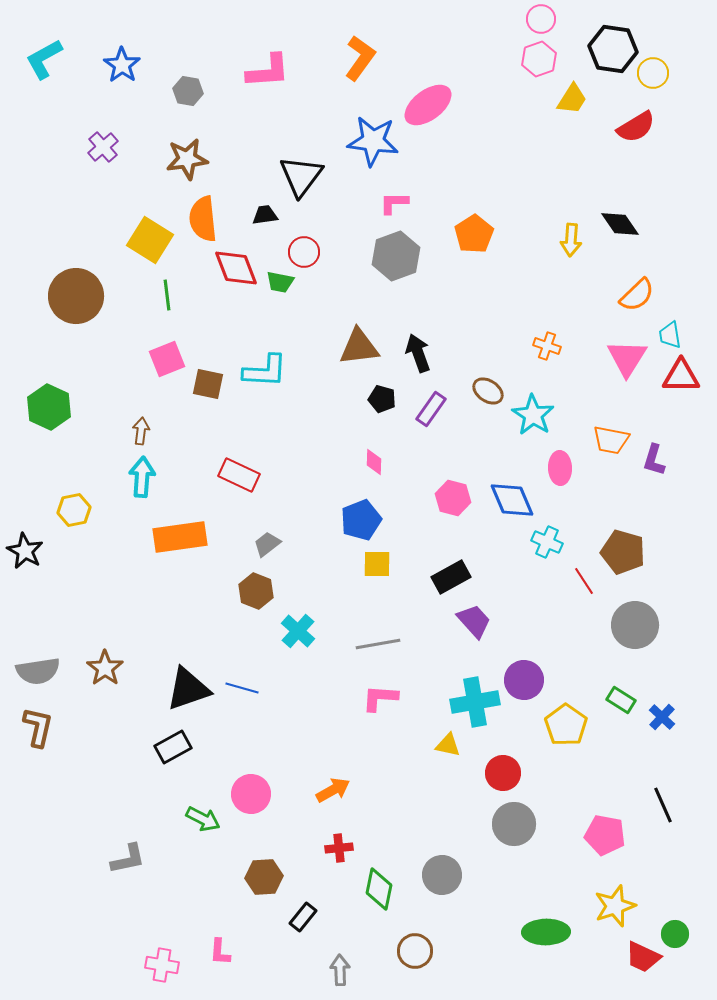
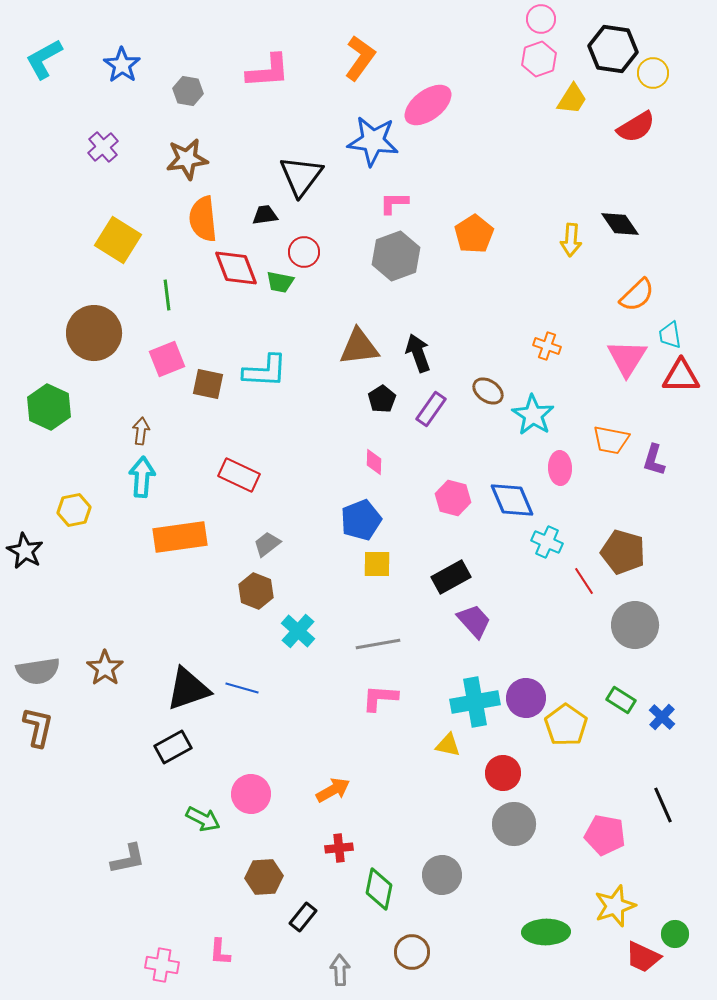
yellow square at (150, 240): moved 32 px left
brown circle at (76, 296): moved 18 px right, 37 px down
black pentagon at (382, 399): rotated 24 degrees clockwise
purple circle at (524, 680): moved 2 px right, 18 px down
brown circle at (415, 951): moved 3 px left, 1 px down
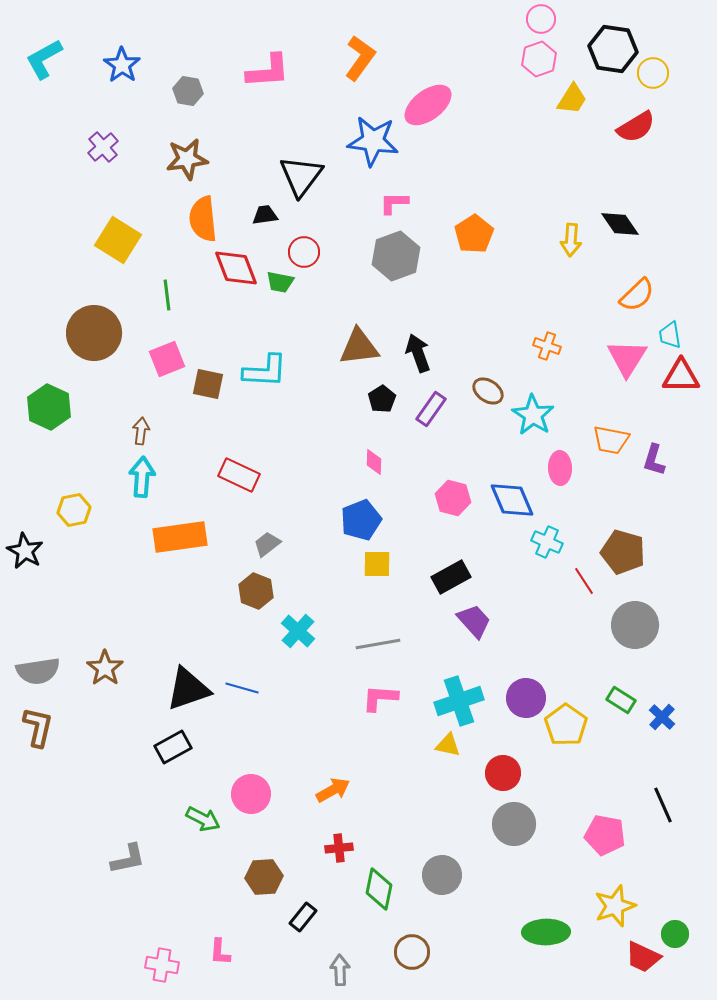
cyan cross at (475, 702): moved 16 px left, 1 px up; rotated 9 degrees counterclockwise
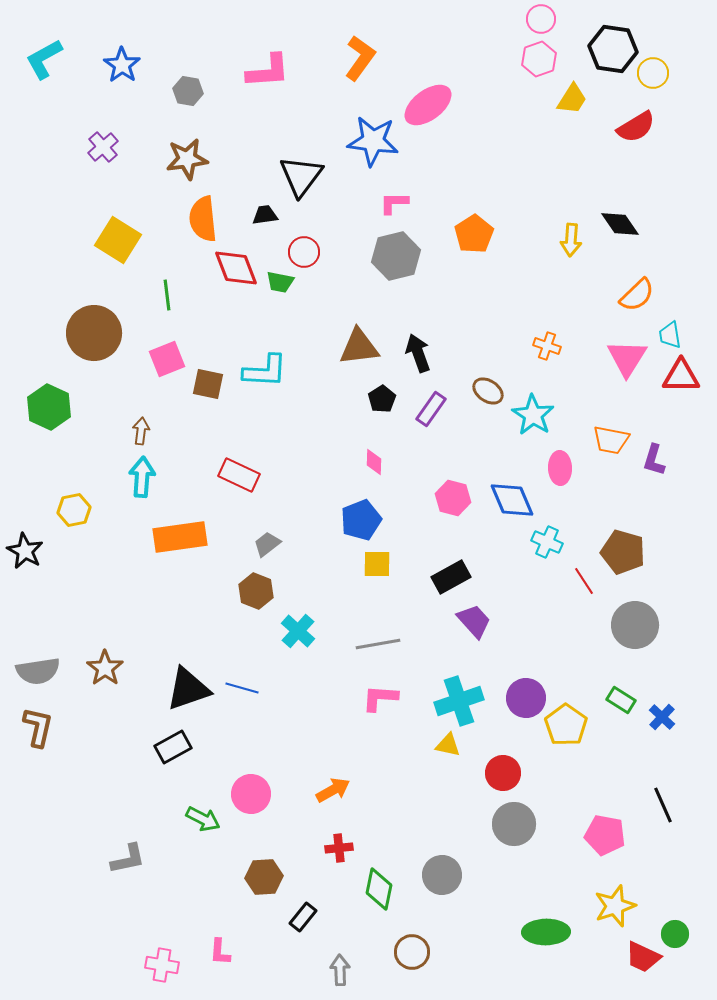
gray hexagon at (396, 256): rotated 6 degrees clockwise
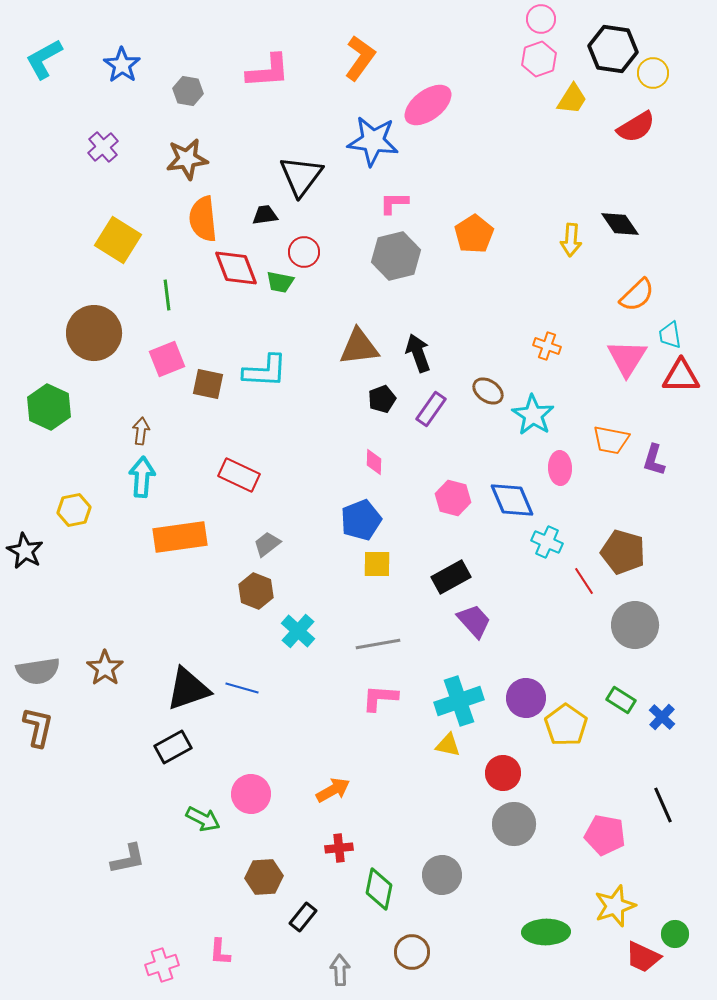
black pentagon at (382, 399): rotated 12 degrees clockwise
pink cross at (162, 965): rotated 28 degrees counterclockwise
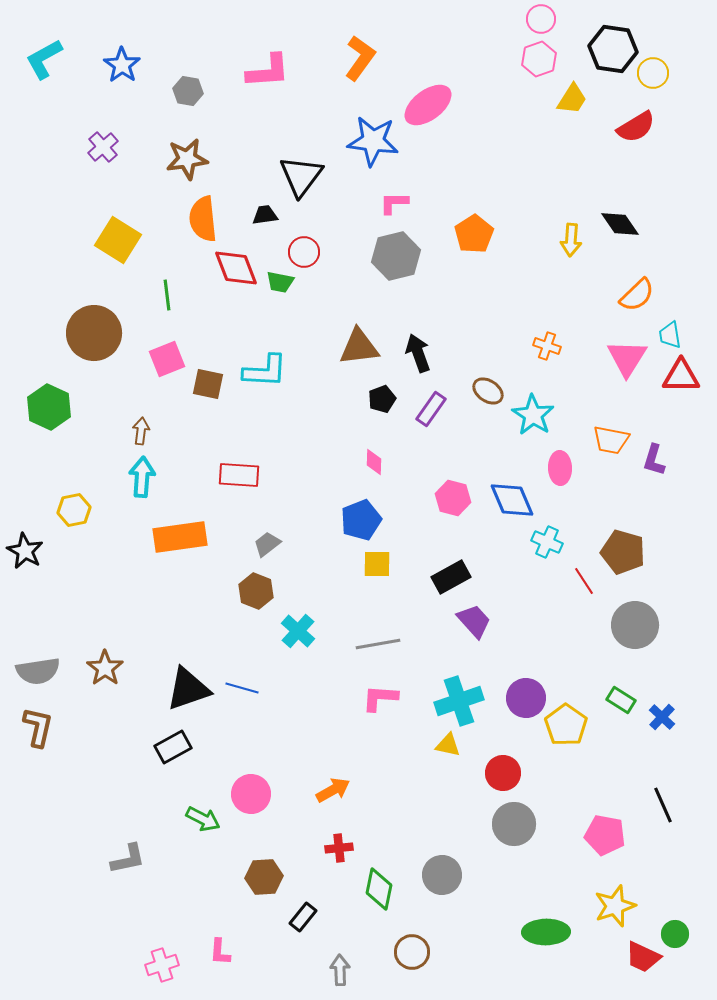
red rectangle at (239, 475): rotated 21 degrees counterclockwise
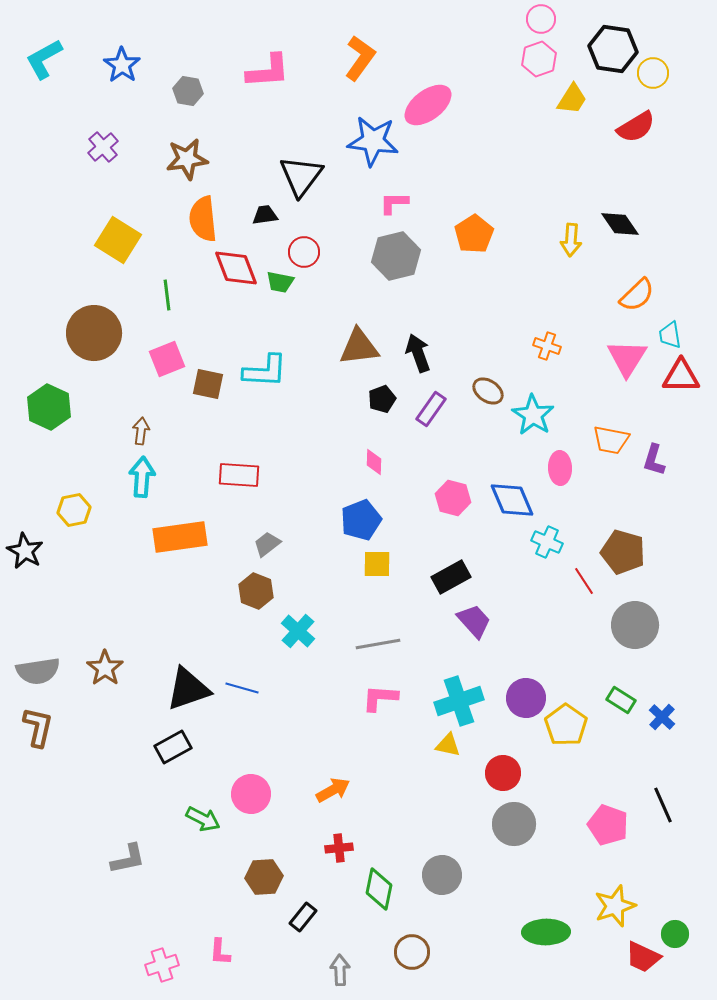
pink pentagon at (605, 835): moved 3 px right, 10 px up; rotated 9 degrees clockwise
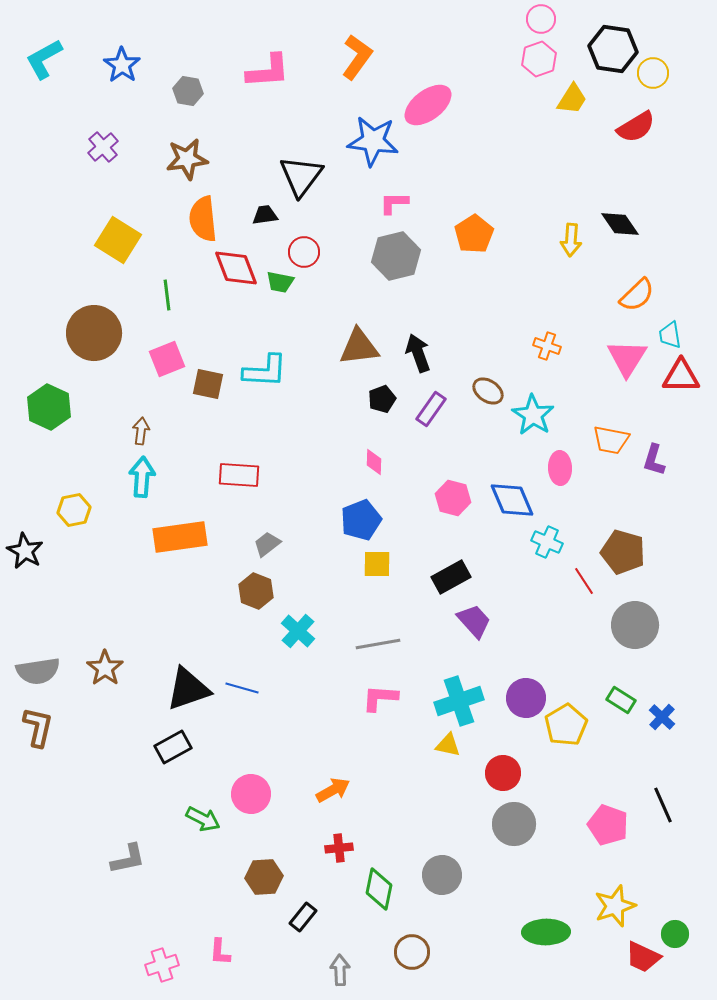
orange L-shape at (360, 58): moved 3 px left, 1 px up
yellow pentagon at (566, 725): rotated 6 degrees clockwise
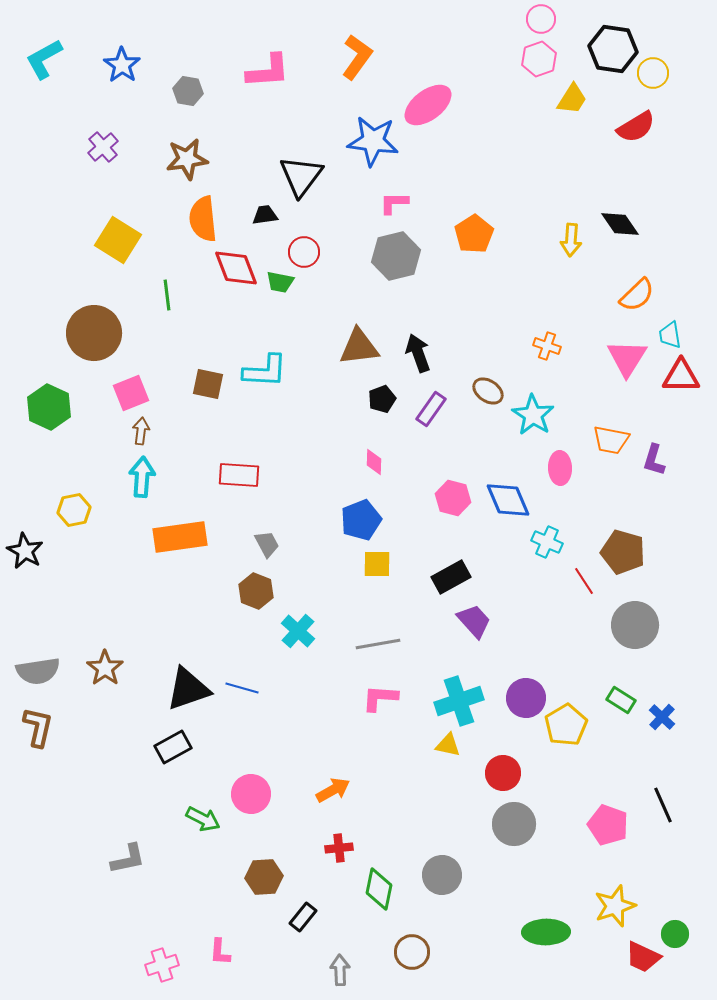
pink square at (167, 359): moved 36 px left, 34 px down
blue diamond at (512, 500): moved 4 px left
gray trapezoid at (267, 544): rotated 100 degrees clockwise
